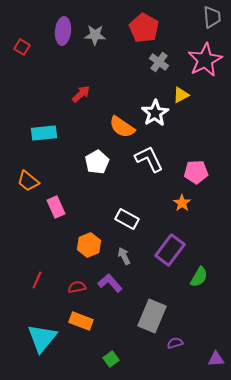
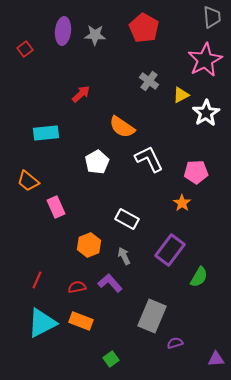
red square: moved 3 px right, 2 px down; rotated 21 degrees clockwise
gray cross: moved 10 px left, 19 px down
white star: moved 51 px right
cyan rectangle: moved 2 px right
cyan triangle: moved 15 px up; rotated 24 degrees clockwise
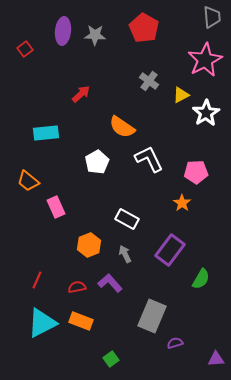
gray arrow: moved 1 px right, 2 px up
green semicircle: moved 2 px right, 2 px down
